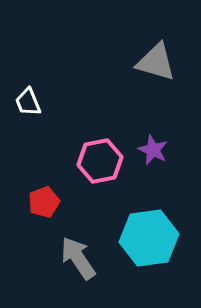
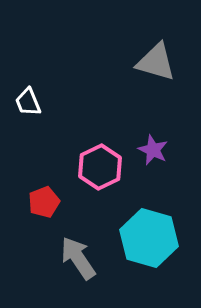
pink hexagon: moved 6 px down; rotated 15 degrees counterclockwise
cyan hexagon: rotated 24 degrees clockwise
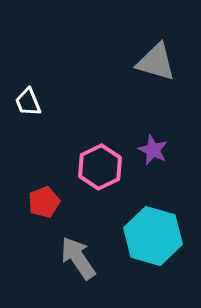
cyan hexagon: moved 4 px right, 2 px up
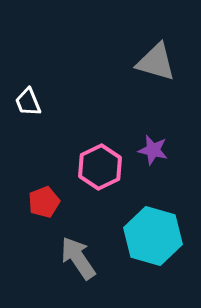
purple star: rotated 12 degrees counterclockwise
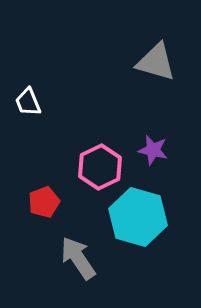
cyan hexagon: moved 15 px left, 19 px up
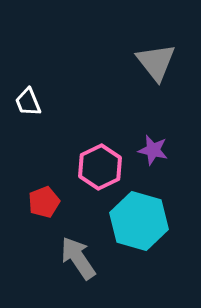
gray triangle: rotated 36 degrees clockwise
cyan hexagon: moved 1 px right, 4 px down
